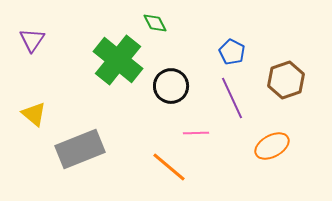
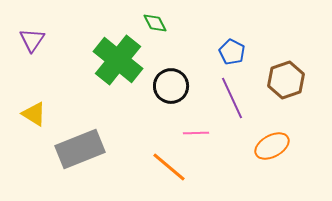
yellow triangle: rotated 8 degrees counterclockwise
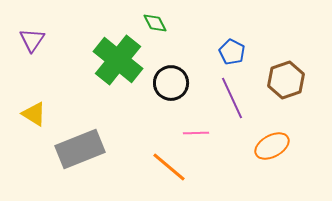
black circle: moved 3 px up
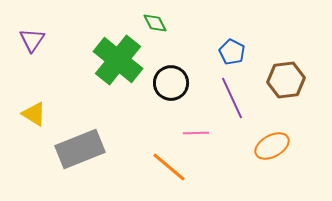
brown hexagon: rotated 12 degrees clockwise
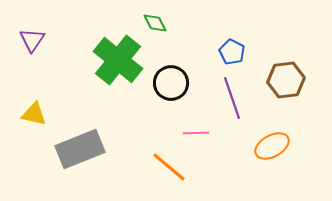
purple line: rotated 6 degrees clockwise
yellow triangle: rotated 20 degrees counterclockwise
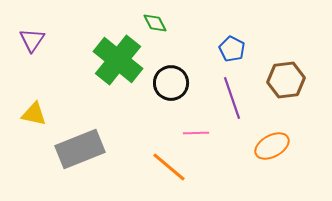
blue pentagon: moved 3 px up
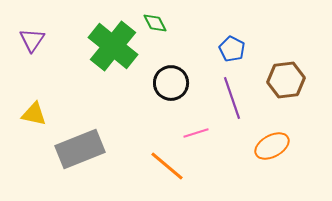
green cross: moved 5 px left, 14 px up
pink line: rotated 15 degrees counterclockwise
orange line: moved 2 px left, 1 px up
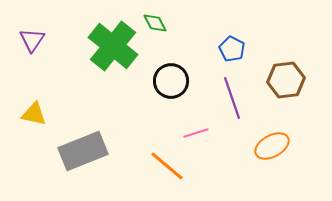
black circle: moved 2 px up
gray rectangle: moved 3 px right, 2 px down
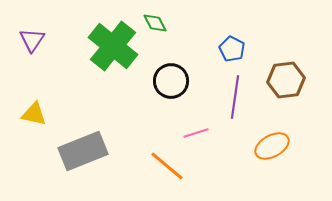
purple line: moved 3 px right, 1 px up; rotated 27 degrees clockwise
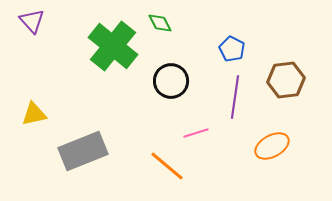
green diamond: moved 5 px right
purple triangle: moved 19 px up; rotated 16 degrees counterclockwise
yellow triangle: rotated 24 degrees counterclockwise
